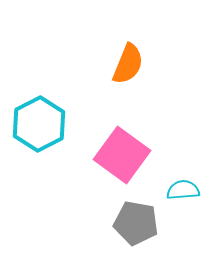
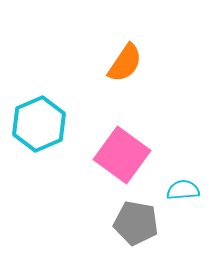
orange semicircle: moved 3 px left, 1 px up; rotated 12 degrees clockwise
cyan hexagon: rotated 4 degrees clockwise
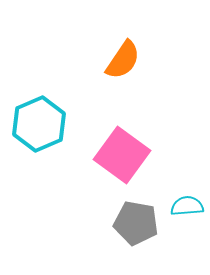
orange semicircle: moved 2 px left, 3 px up
cyan semicircle: moved 4 px right, 16 px down
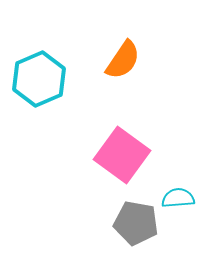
cyan hexagon: moved 45 px up
cyan semicircle: moved 9 px left, 8 px up
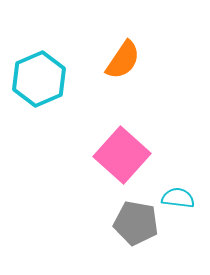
pink square: rotated 6 degrees clockwise
cyan semicircle: rotated 12 degrees clockwise
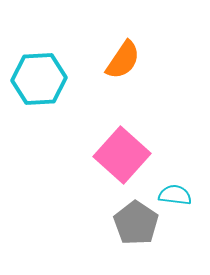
cyan hexagon: rotated 20 degrees clockwise
cyan semicircle: moved 3 px left, 3 px up
gray pentagon: rotated 24 degrees clockwise
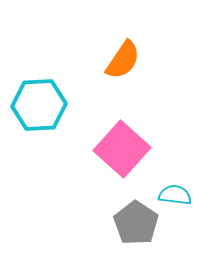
cyan hexagon: moved 26 px down
pink square: moved 6 px up
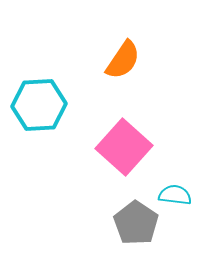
pink square: moved 2 px right, 2 px up
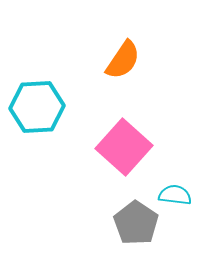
cyan hexagon: moved 2 px left, 2 px down
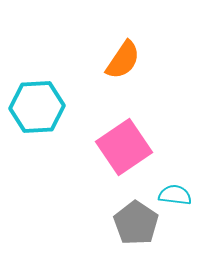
pink square: rotated 14 degrees clockwise
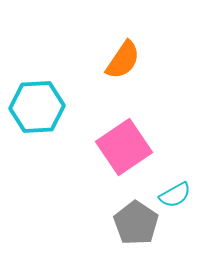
cyan semicircle: rotated 144 degrees clockwise
